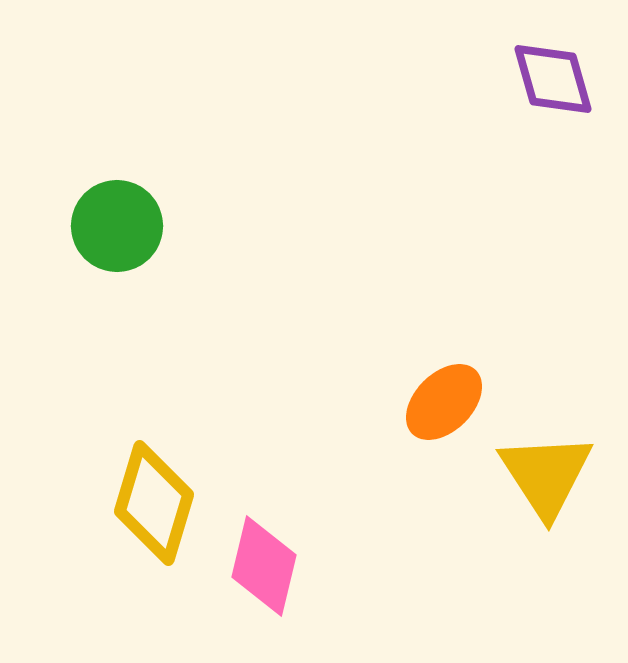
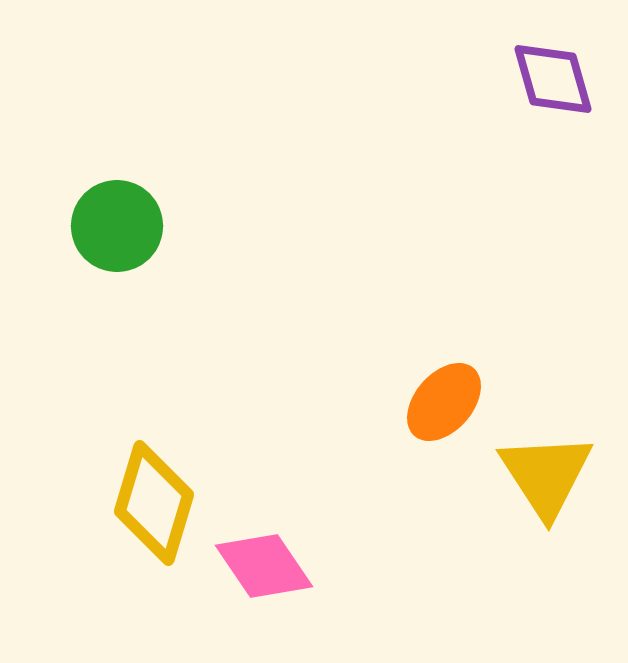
orange ellipse: rotated 4 degrees counterclockwise
pink diamond: rotated 48 degrees counterclockwise
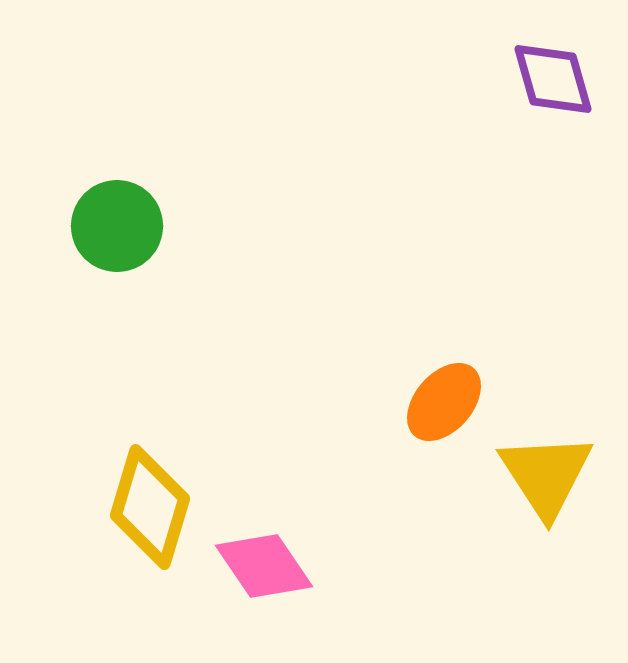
yellow diamond: moved 4 px left, 4 px down
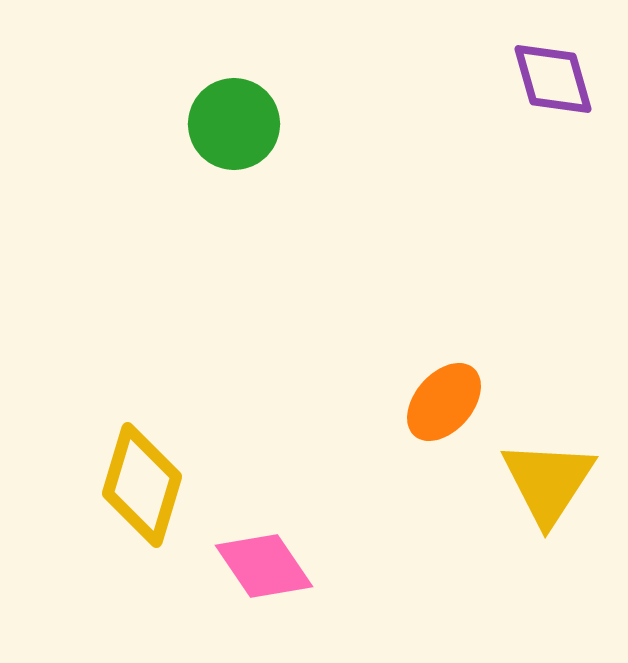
green circle: moved 117 px right, 102 px up
yellow triangle: moved 2 px right, 7 px down; rotated 6 degrees clockwise
yellow diamond: moved 8 px left, 22 px up
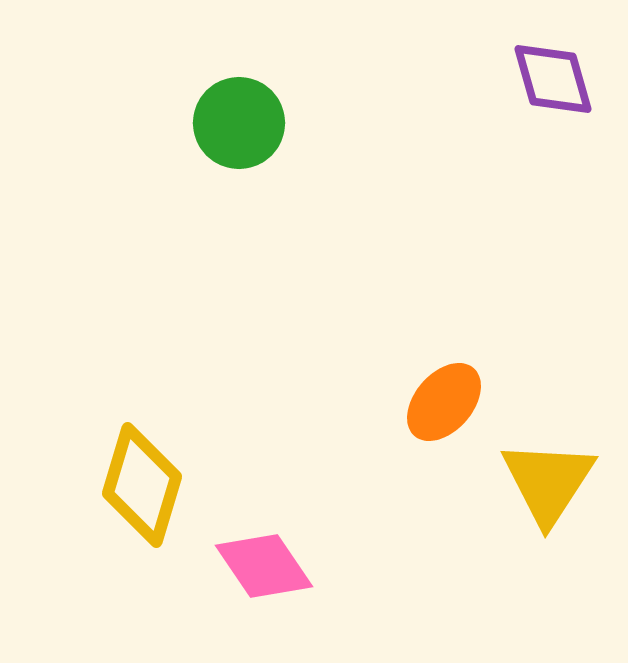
green circle: moved 5 px right, 1 px up
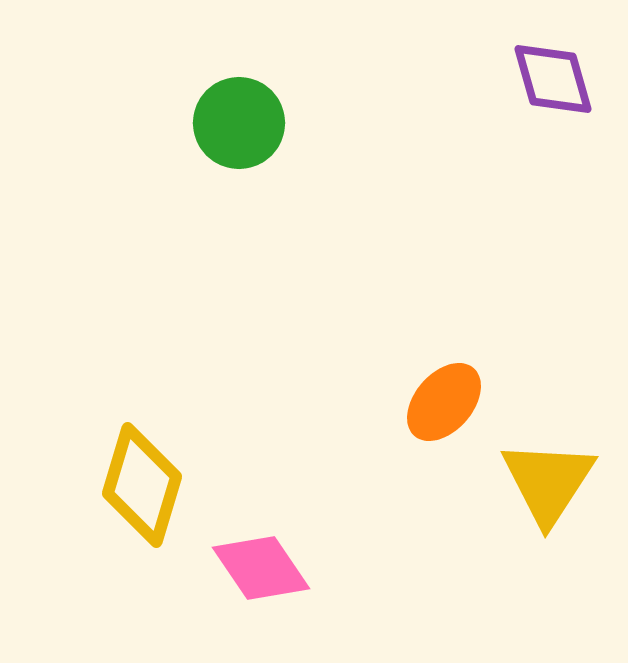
pink diamond: moved 3 px left, 2 px down
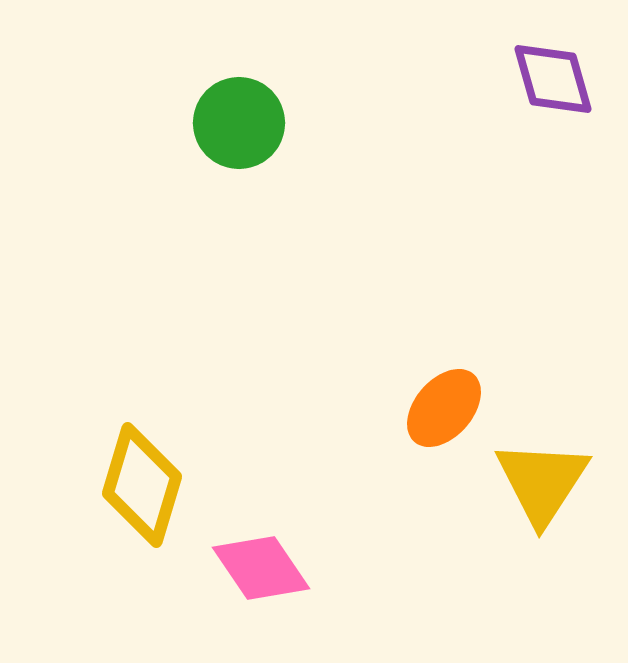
orange ellipse: moved 6 px down
yellow triangle: moved 6 px left
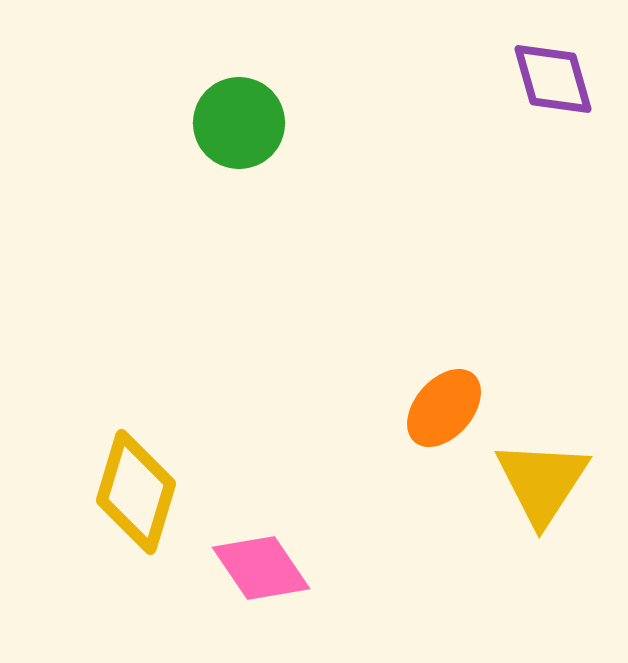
yellow diamond: moved 6 px left, 7 px down
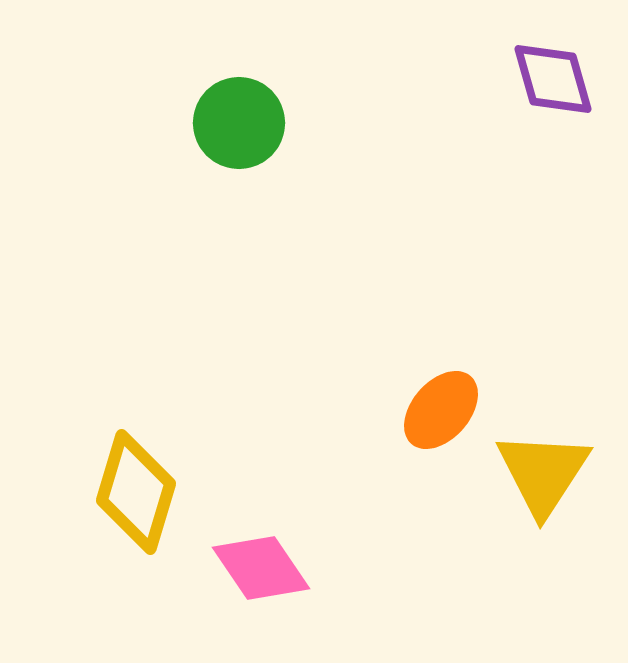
orange ellipse: moved 3 px left, 2 px down
yellow triangle: moved 1 px right, 9 px up
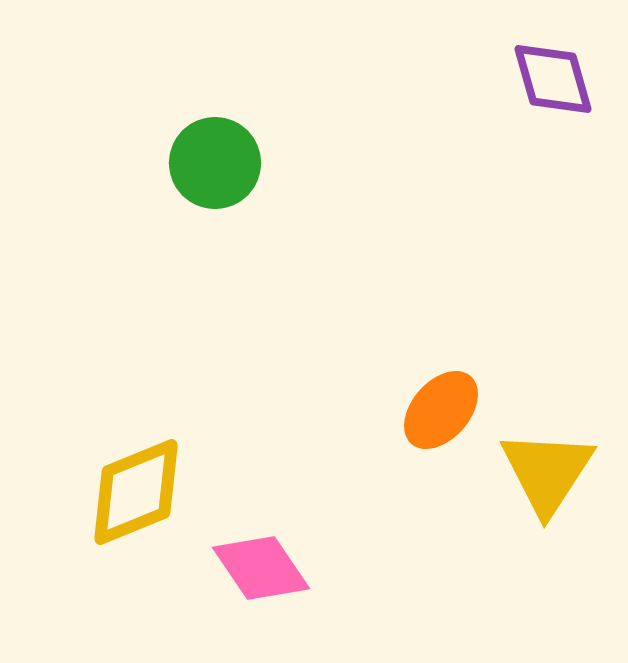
green circle: moved 24 px left, 40 px down
yellow triangle: moved 4 px right, 1 px up
yellow diamond: rotated 51 degrees clockwise
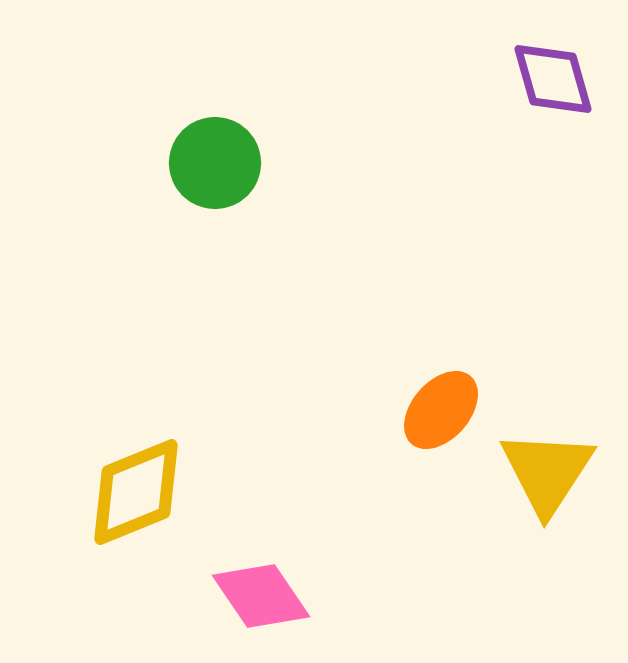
pink diamond: moved 28 px down
